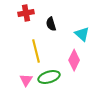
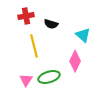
red cross: moved 3 px down
black semicircle: rotated 56 degrees counterclockwise
cyan triangle: moved 1 px right, 1 px down
yellow line: moved 2 px left, 5 px up
pink diamond: moved 1 px right, 1 px down
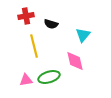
cyan triangle: rotated 28 degrees clockwise
pink diamond: rotated 40 degrees counterclockwise
pink triangle: rotated 48 degrees clockwise
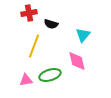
red cross: moved 3 px right, 3 px up
yellow line: rotated 35 degrees clockwise
pink diamond: moved 2 px right
green ellipse: moved 1 px right, 2 px up
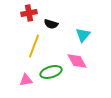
pink diamond: rotated 15 degrees counterclockwise
green ellipse: moved 1 px right, 3 px up
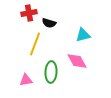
black semicircle: moved 2 px left, 1 px up
cyan triangle: rotated 35 degrees clockwise
yellow line: moved 1 px right, 2 px up
green ellipse: rotated 70 degrees counterclockwise
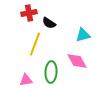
black semicircle: rotated 16 degrees clockwise
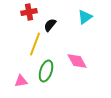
red cross: moved 1 px up
black semicircle: moved 1 px right, 2 px down; rotated 96 degrees clockwise
cyan triangle: moved 2 px right, 18 px up; rotated 21 degrees counterclockwise
green ellipse: moved 5 px left, 1 px up; rotated 15 degrees clockwise
pink triangle: moved 5 px left, 1 px down
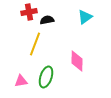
black semicircle: moved 3 px left, 5 px up; rotated 40 degrees clockwise
pink diamond: rotated 30 degrees clockwise
green ellipse: moved 6 px down
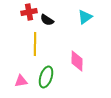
black semicircle: rotated 136 degrees counterclockwise
yellow line: rotated 20 degrees counterclockwise
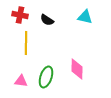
red cross: moved 9 px left, 3 px down; rotated 21 degrees clockwise
cyan triangle: rotated 49 degrees clockwise
yellow line: moved 9 px left, 1 px up
pink diamond: moved 8 px down
pink triangle: rotated 16 degrees clockwise
